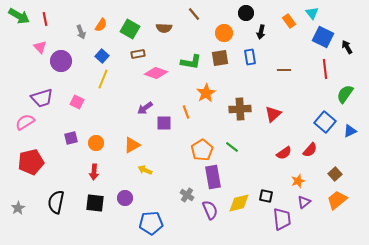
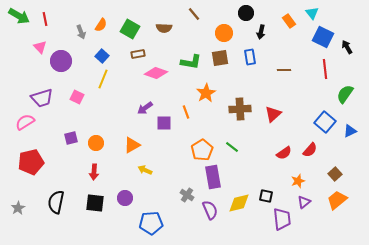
pink square at (77, 102): moved 5 px up
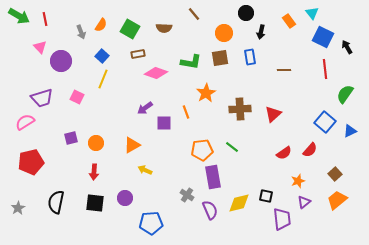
orange pentagon at (202, 150): rotated 25 degrees clockwise
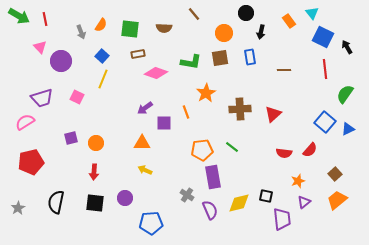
green square at (130, 29): rotated 24 degrees counterclockwise
blue triangle at (350, 131): moved 2 px left, 2 px up
orange triangle at (132, 145): moved 10 px right, 2 px up; rotated 30 degrees clockwise
red semicircle at (284, 153): rotated 42 degrees clockwise
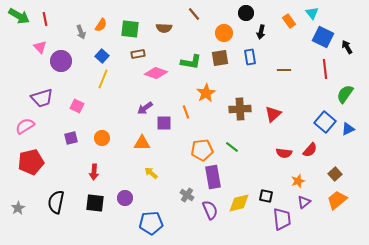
pink square at (77, 97): moved 9 px down
pink semicircle at (25, 122): moved 4 px down
orange circle at (96, 143): moved 6 px right, 5 px up
yellow arrow at (145, 170): moved 6 px right, 3 px down; rotated 16 degrees clockwise
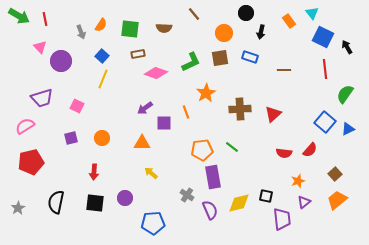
blue rectangle at (250, 57): rotated 63 degrees counterclockwise
green L-shape at (191, 62): rotated 35 degrees counterclockwise
blue pentagon at (151, 223): moved 2 px right
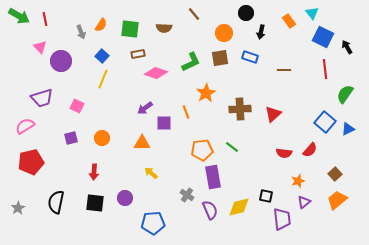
yellow diamond at (239, 203): moved 4 px down
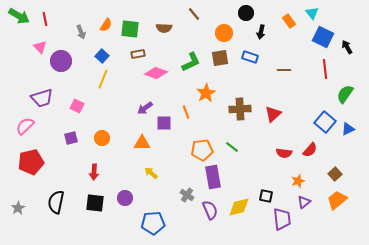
orange semicircle at (101, 25): moved 5 px right
pink semicircle at (25, 126): rotated 12 degrees counterclockwise
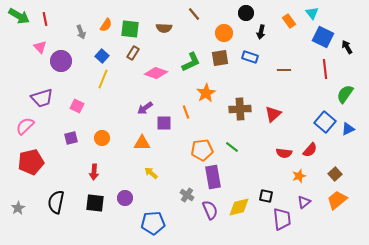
brown rectangle at (138, 54): moved 5 px left, 1 px up; rotated 48 degrees counterclockwise
orange star at (298, 181): moved 1 px right, 5 px up
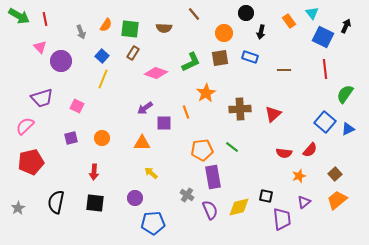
black arrow at (347, 47): moved 1 px left, 21 px up; rotated 56 degrees clockwise
purple circle at (125, 198): moved 10 px right
